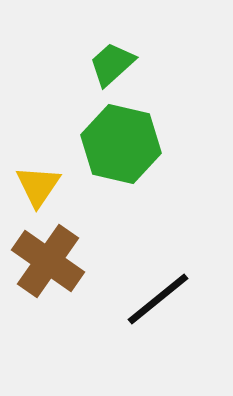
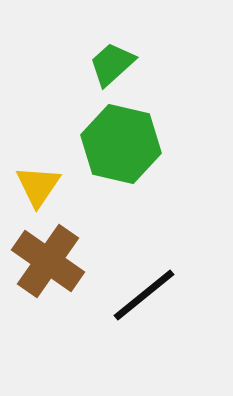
black line: moved 14 px left, 4 px up
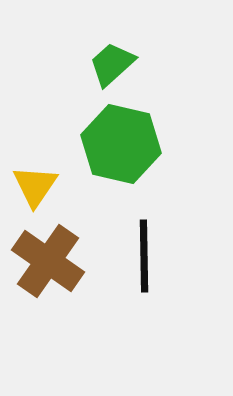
yellow triangle: moved 3 px left
black line: moved 39 px up; rotated 52 degrees counterclockwise
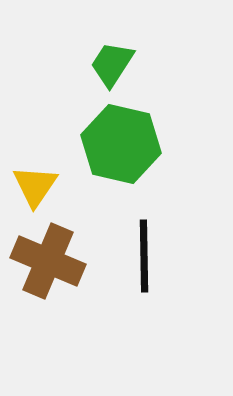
green trapezoid: rotated 15 degrees counterclockwise
brown cross: rotated 12 degrees counterclockwise
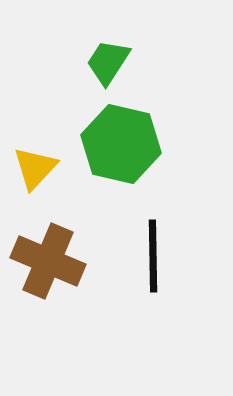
green trapezoid: moved 4 px left, 2 px up
yellow triangle: moved 18 px up; rotated 9 degrees clockwise
black line: moved 9 px right
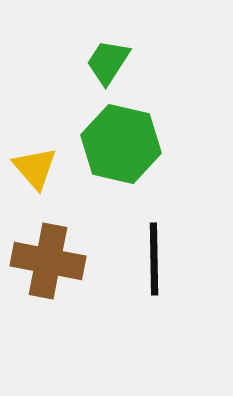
yellow triangle: rotated 24 degrees counterclockwise
black line: moved 1 px right, 3 px down
brown cross: rotated 12 degrees counterclockwise
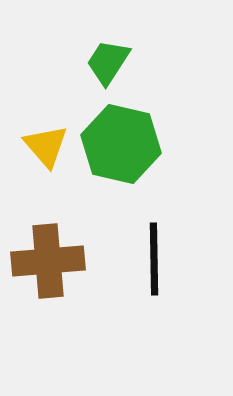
yellow triangle: moved 11 px right, 22 px up
brown cross: rotated 16 degrees counterclockwise
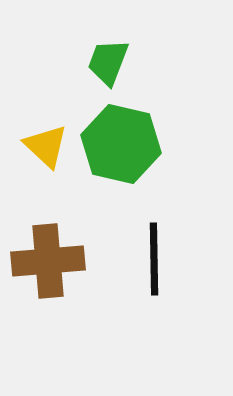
green trapezoid: rotated 12 degrees counterclockwise
yellow triangle: rotated 6 degrees counterclockwise
